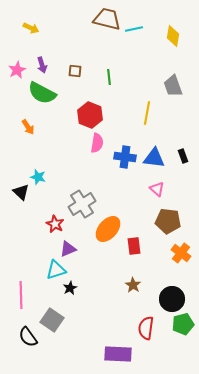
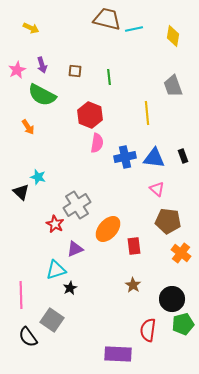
green semicircle: moved 2 px down
yellow line: rotated 15 degrees counterclockwise
blue cross: rotated 20 degrees counterclockwise
gray cross: moved 5 px left, 1 px down
purple triangle: moved 7 px right
red semicircle: moved 2 px right, 2 px down
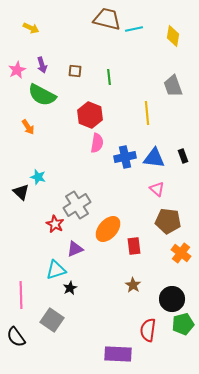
black semicircle: moved 12 px left
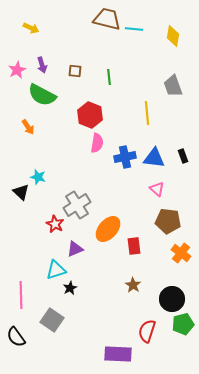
cyan line: rotated 18 degrees clockwise
red semicircle: moved 1 px left, 1 px down; rotated 10 degrees clockwise
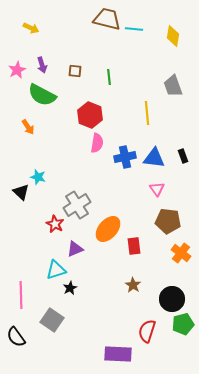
pink triangle: rotated 14 degrees clockwise
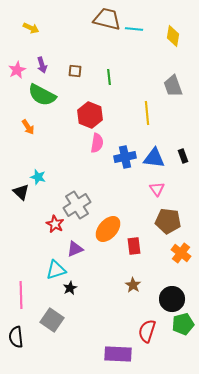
black semicircle: rotated 30 degrees clockwise
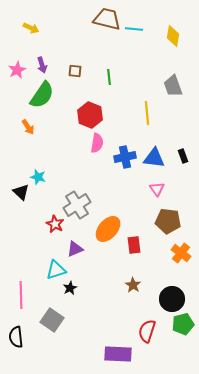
green semicircle: rotated 84 degrees counterclockwise
red rectangle: moved 1 px up
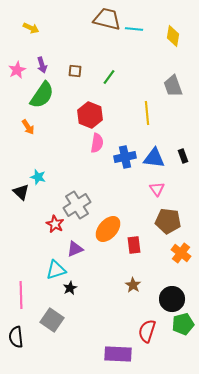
green line: rotated 42 degrees clockwise
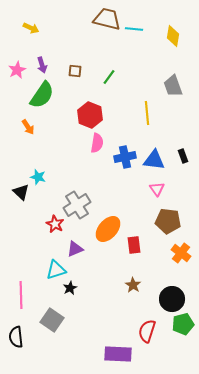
blue triangle: moved 2 px down
